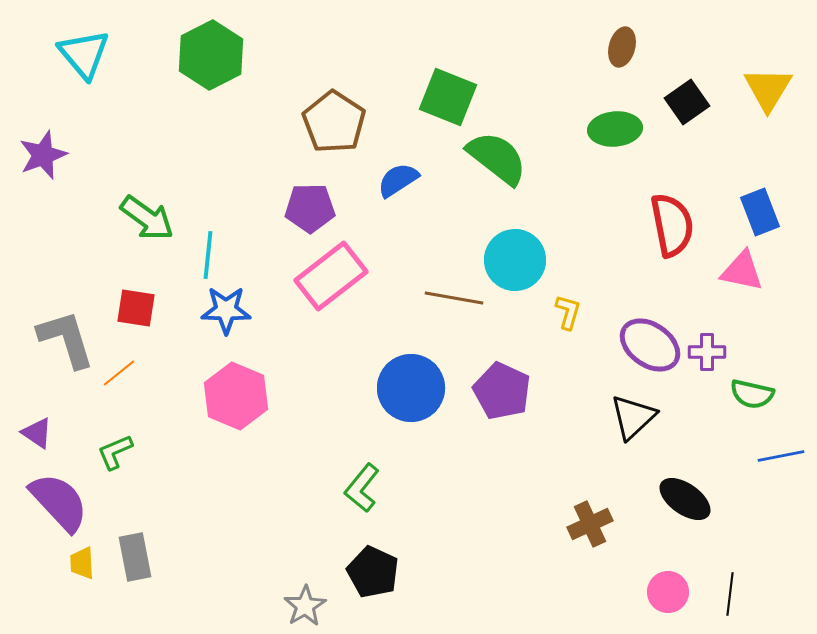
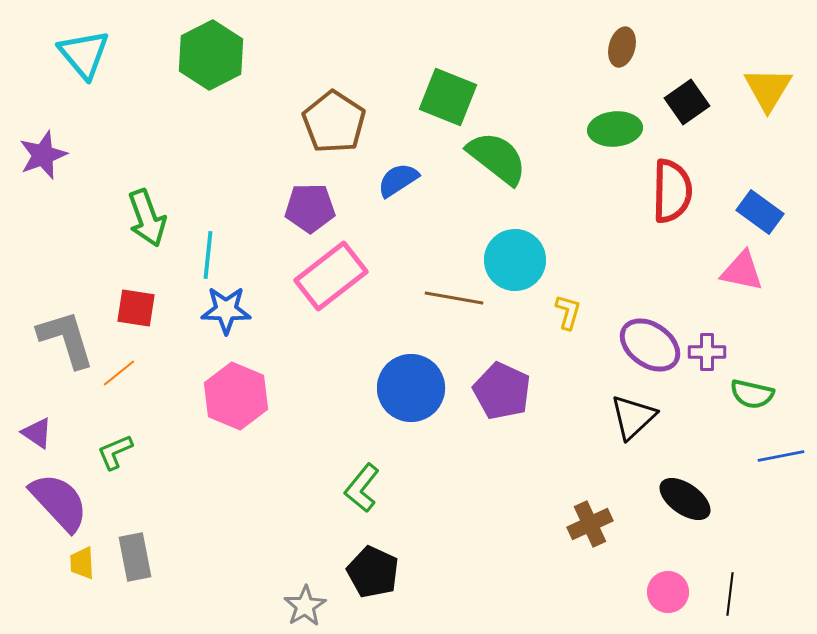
blue rectangle at (760, 212): rotated 33 degrees counterclockwise
green arrow at (147, 218): rotated 34 degrees clockwise
red semicircle at (672, 225): moved 34 px up; rotated 12 degrees clockwise
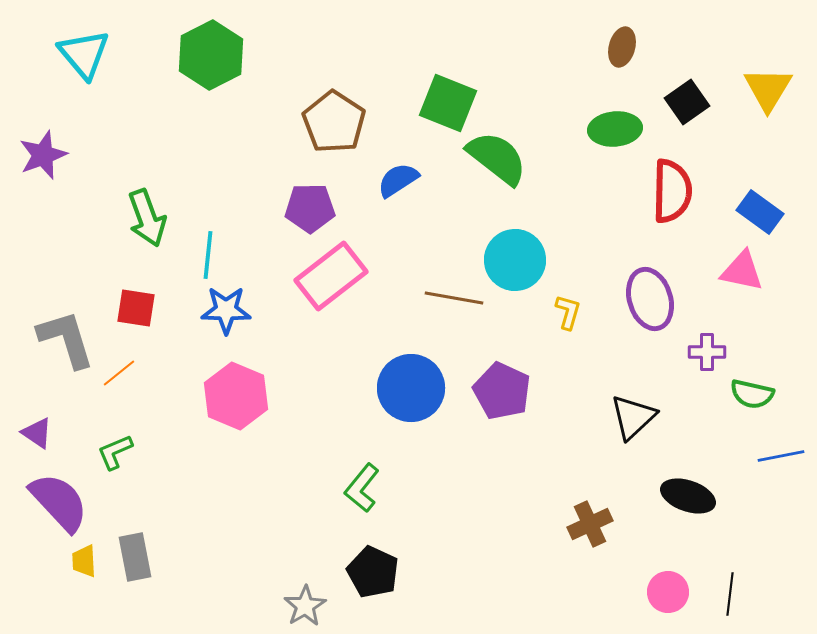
green square at (448, 97): moved 6 px down
purple ellipse at (650, 345): moved 46 px up; rotated 38 degrees clockwise
black ellipse at (685, 499): moved 3 px right, 3 px up; rotated 16 degrees counterclockwise
yellow trapezoid at (82, 563): moved 2 px right, 2 px up
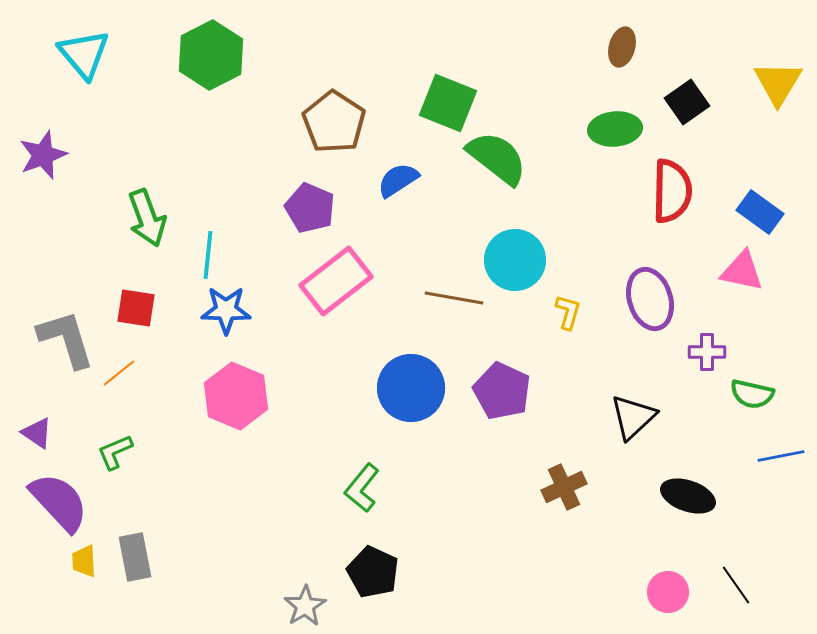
yellow triangle at (768, 89): moved 10 px right, 6 px up
purple pentagon at (310, 208): rotated 24 degrees clockwise
pink rectangle at (331, 276): moved 5 px right, 5 px down
brown cross at (590, 524): moved 26 px left, 37 px up
black line at (730, 594): moved 6 px right, 9 px up; rotated 42 degrees counterclockwise
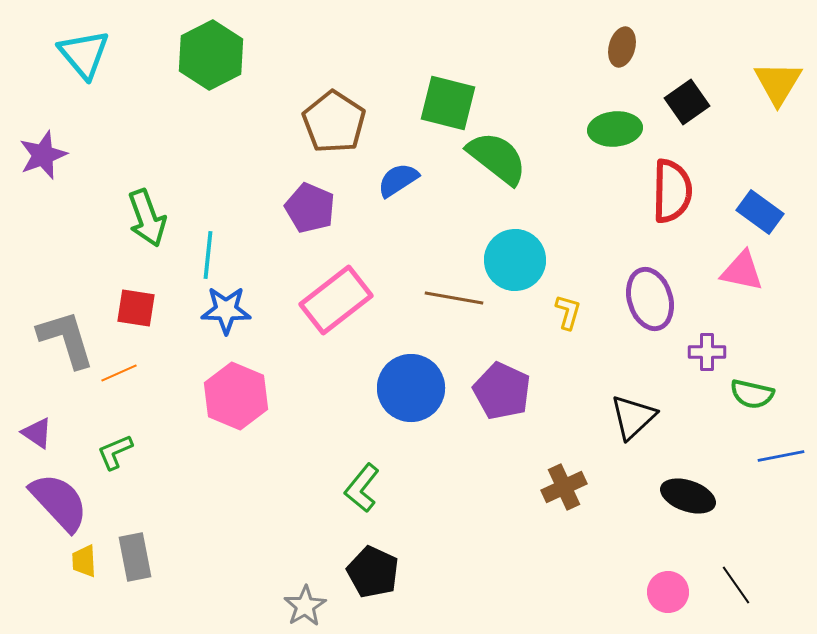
green square at (448, 103): rotated 8 degrees counterclockwise
pink rectangle at (336, 281): moved 19 px down
orange line at (119, 373): rotated 15 degrees clockwise
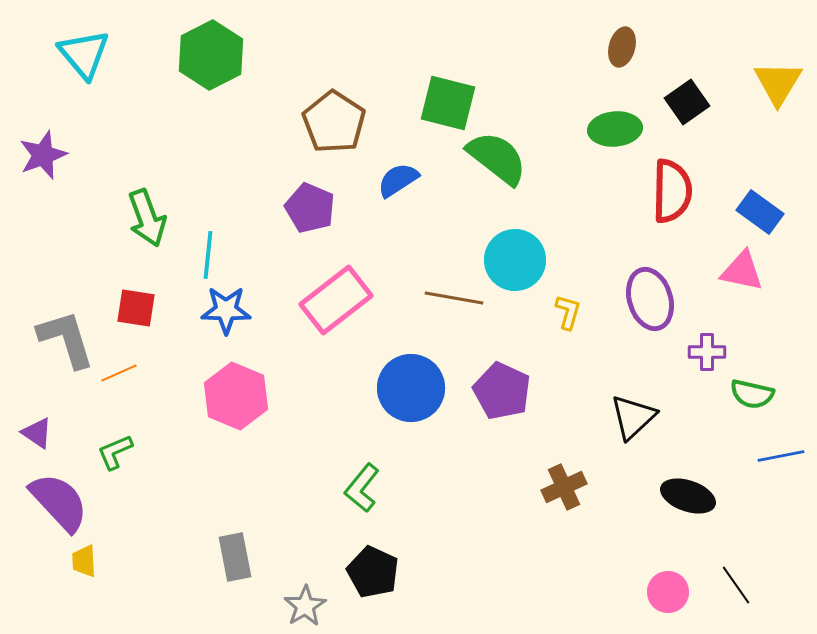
gray rectangle at (135, 557): moved 100 px right
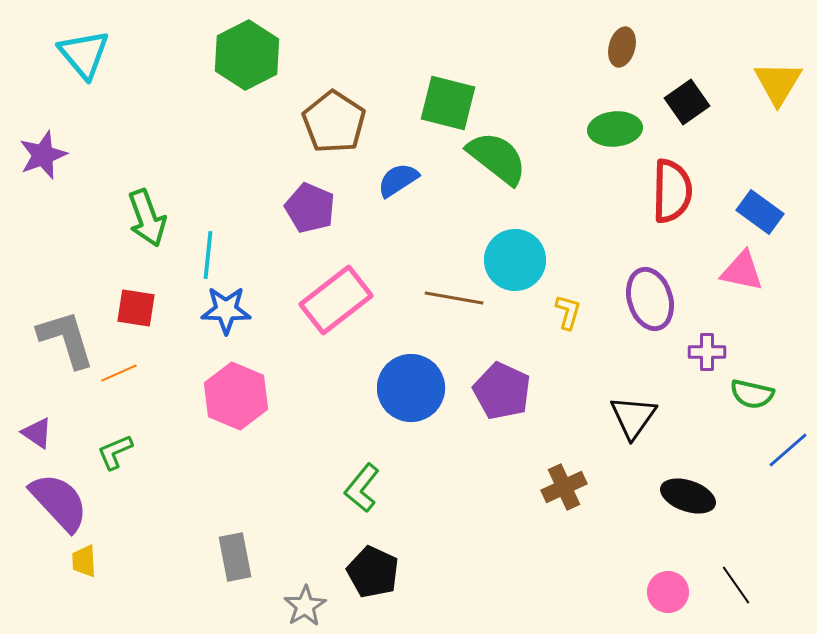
green hexagon at (211, 55): moved 36 px right
black triangle at (633, 417): rotated 12 degrees counterclockwise
blue line at (781, 456): moved 7 px right, 6 px up; rotated 30 degrees counterclockwise
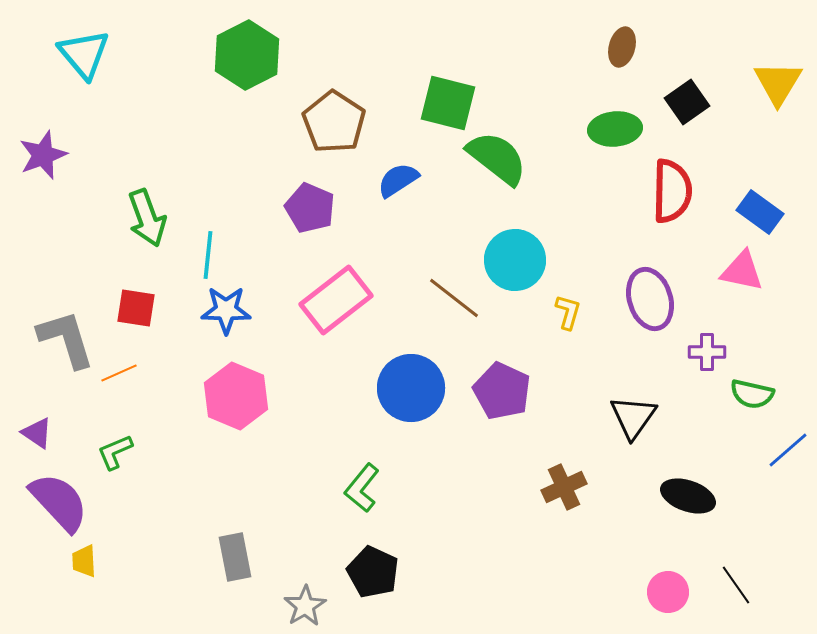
brown line at (454, 298): rotated 28 degrees clockwise
